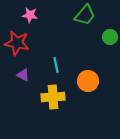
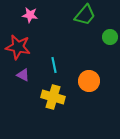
red star: moved 1 px right, 4 px down
cyan line: moved 2 px left
orange circle: moved 1 px right
yellow cross: rotated 20 degrees clockwise
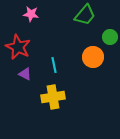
pink star: moved 1 px right, 1 px up
red star: rotated 15 degrees clockwise
purple triangle: moved 2 px right, 1 px up
orange circle: moved 4 px right, 24 px up
yellow cross: rotated 25 degrees counterclockwise
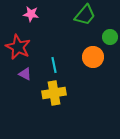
yellow cross: moved 1 px right, 4 px up
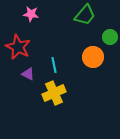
purple triangle: moved 3 px right
yellow cross: rotated 15 degrees counterclockwise
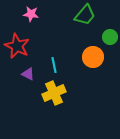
red star: moved 1 px left, 1 px up
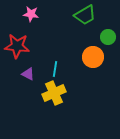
green trapezoid: rotated 20 degrees clockwise
green circle: moved 2 px left
red star: rotated 20 degrees counterclockwise
cyan line: moved 1 px right, 4 px down; rotated 21 degrees clockwise
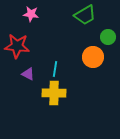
yellow cross: rotated 25 degrees clockwise
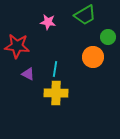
pink star: moved 17 px right, 8 px down
yellow cross: moved 2 px right
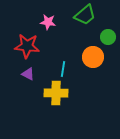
green trapezoid: rotated 10 degrees counterclockwise
red star: moved 10 px right
cyan line: moved 8 px right
